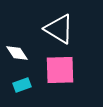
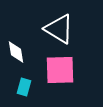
white diamond: moved 1 px left, 1 px up; rotated 25 degrees clockwise
cyan rectangle: moved 2 px right, 2 px down; rotated 54 degrees counterclockwise
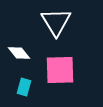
white triangle: moved 3 px left, 7 px up; rotated 28 degrees clockwise
white diamond: moved 3 px right, 1 px down; rotated 30 degrees counterclockwise
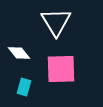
pink square: moved 1 px right, 1 px up
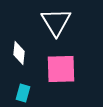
white diamond: rotated 45 degrees clockwise
cyan rectangle: moved 1 px left, 6 px down
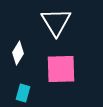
white diamond: moved 1 px left; rotated 25 degrees clockwise
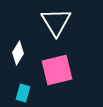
pink square: moved 4 px left, 1 px down; rotated 12 degrees counterclockwise
